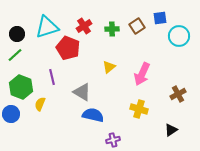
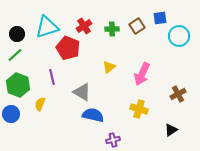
green hexagon: moved 3 px left, 2 px up
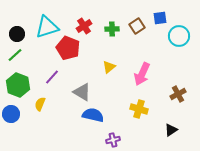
purple line: rotated 56 degrees clockwise
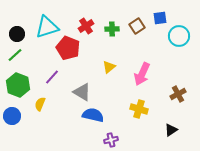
red cross: moved 2 px right
blue circle: moved 1 px right, 2 px down
purple cross: moved 2 px left
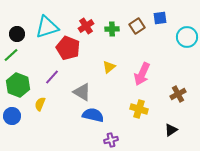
cyan circle: moved 8 px right, 1 px down
green line: moved 4 px left
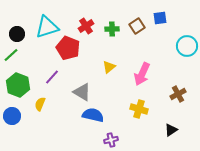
cyan circle: moved 9 px down
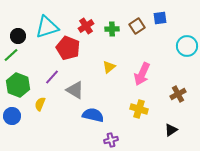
black circle: moved 1 px right, 2 px down
gray triangle: moved 7 px left, 2 px up
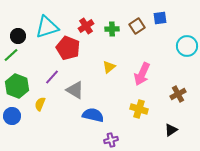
green hexagon: moved 1 px left, 1 px down
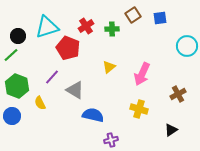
brown square: moved 4 px left, 11 px up
yellow semicircle: moved 1 px up; rotated 48 degrees counterclockwise
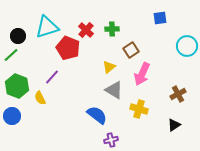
brown square: moved 2 px left, 35 px down
red cross: moved 4 px down; rotated 14 degrees counterclockwise
gray triangle: moved 39 px right
yellow semicircle: moved 5 px up
blue semicircle: moved 4 px right; rotated 25 degrees clockwise
black triangle: moved 3 px right, 5 px up
